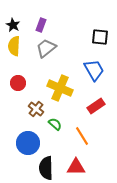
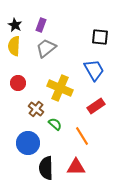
black star: moved 2 px right
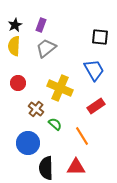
black star: rotated 16 degrees clockwise
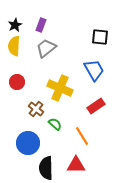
red circle: moved 1 px left, 1 px up
red triangle: moved 2 px up
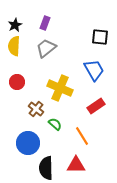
purple rectangle: moved 4 px right, 2 px up
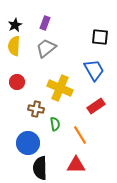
brown cross: rotated 28 degrees counterclockwise
green semicircle: rotated 40 degrees clockwise
orange line: moved 2 px left, 1 px up
black semicircle: moved 6 px left
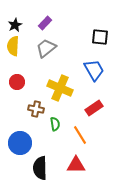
purple rectangle: rotated 24 degrees clockwise
yellow semicircle: moved 1 px left
red rectangle: moved 2 px left, 2 px down
blue circle: moved 8 px left
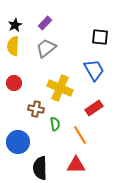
red circle: moved 3 px left, 1 px down
blue circle: moved 2 px left, 1 px up
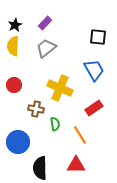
black square: moved 2 px left
red circle: moved 2 px down
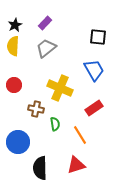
red triangle: rotated 18 degrees counterclockwise
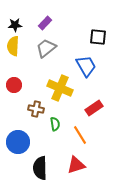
black star: rotated 24 degrees clockwise
blue trapezoid: moved 8 px left, 4 px up
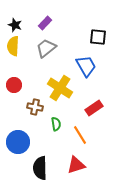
black star: rotated 24 degrees clockwise
yellow cross: rotated 10 degrees clockwise
brown cross: moved 1 px left, 2 px up
green semicircle: moved 1 px right
